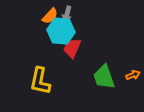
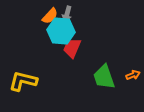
yellow L-shape: moved 17 px left; rotated 92 degrees clockwise
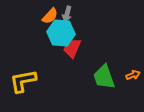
cyan hexagon: moved 2 px down
yellow L-shape: rotated 24 degrees counterclockwise
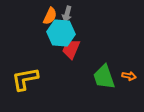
orange semicircle: rotated 18 degrees counterclockwise
red trapezoid: moved 1 px left, 1 px down
orange arrow: moved 4 px left, 1 px down; rotated 32 degrees clockwise
yellow L-shape: moved 2 px right, 2 px up
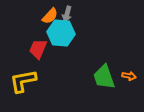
orange semicircle: rotated 18 degrees clockwise
red trapezoid: moved 33 px left
yellow L-shape: moved 2 px left, 2 px down
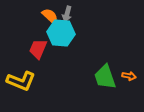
orange semicircle: rotated 90 degrees counterclockwise
green trapezoid: moved 1 px right
yellow L-shape: moved 2 px left; rotated 148 degrees counterclockwise
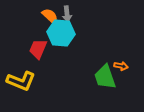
gray arrow: rotated 21 degrees counterclockwise
orange arrow: moved 8 px left, 10 px up
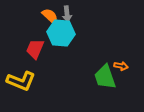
red trapezoid: moved 3 px left
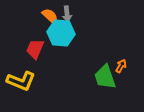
orange arrow: rotated 72 degrees counterclockwise
